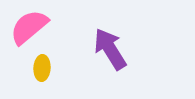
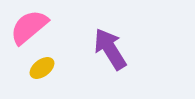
yellow ellipse: rotated 50 degrees clockwise
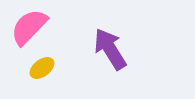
pink semicircle: rotated 6 degrees counterclockwise
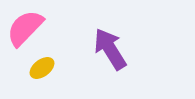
pink semicircle: moved 4 px left, 1 px down
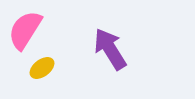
pink semicircle: moved 2 px down; rotated 12 degrees counterclockwise
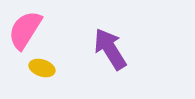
yellow ellipse: rotated 55 degrees clockwise
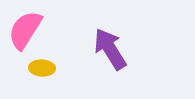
yellow ellipse: rotated 15 degrees counterclockwise
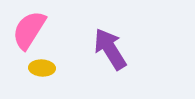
pink semicircle: moved 4 px right
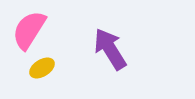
yellow ellipse: rotated 35 degrees counterclockwise
